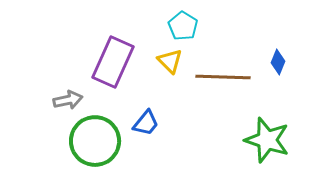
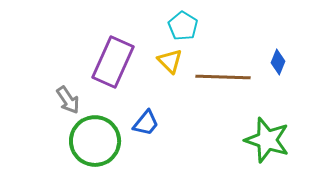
gray arrow: rotated 68 degrees clockwise
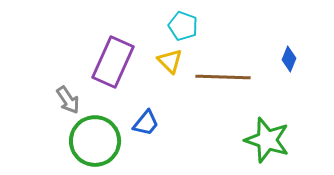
cyan pentagon: rotated 12 degrees counterclockwise
blue diamond: moved 11 px right, 3 px up
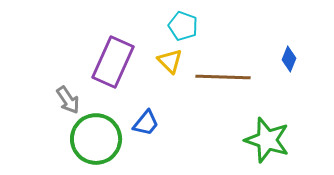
green circle: moved 1 px right, 2 px up
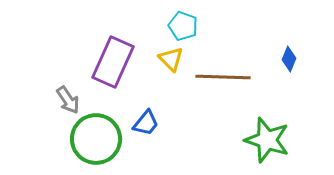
yellow triangle: moved 1 px right, 2 px up
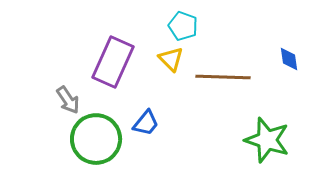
blue diamond: rotated 30 degrees counterclockwise
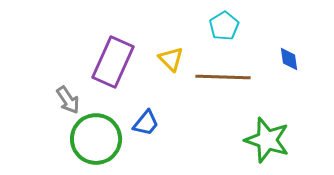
cyan pentagon: moved 41 px right; rotated 20 degrees clockwise
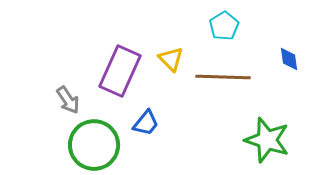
purple rectangle: moved 7 px right, 9 px down
green circle: moved 2 px left, 6 px down
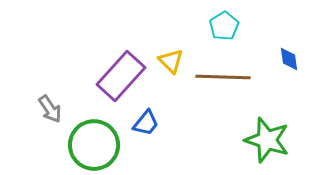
yellow triangle: moved 2 px down
purple rectangle: moved 1 px right, 5 px down; rotated 18 degrees clockwise
gray arrow: moved 18 px left, 9 px down
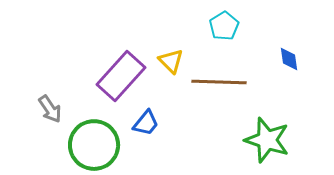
brown line: moved 4 px left, 5 px down
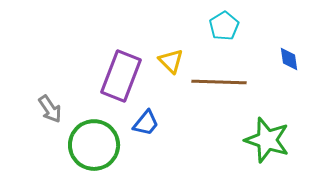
purple rectangle: rotated 21 degrees counterclockwise
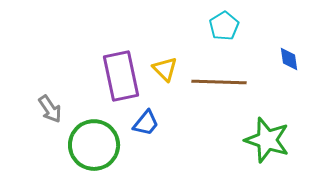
yellow triangle: moved 6 px left, 8 px down
purple rectangle: rotated 33 degrees counterclockwise
